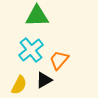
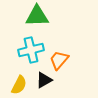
cyan cross: rotated 25 degrees clockwise
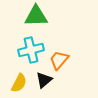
green triangle: moved 1 px left
black triangle: rotated 12 degrees counterclockwise
yellow semicircle: moved 2 px up
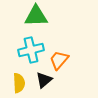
yellow semicircle: rotated 30 degrees counterclockwise
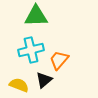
yellow semicircle: moved 2 px down; rotated 66 degrees counterclockwise
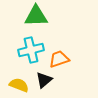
orange trapezoid: moved 1 px up; rotated 30 degrees clockwise
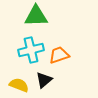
orange trapezoid: moved 4 px up
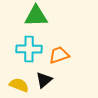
cyan cross: moved 2 px left, 1 px up; rotated 15 degrees clockwise
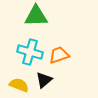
cyan cross: moved 1 px right, 3 px down; rotated 15 degrees clockwise
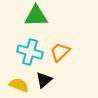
orange trapezoid: moved 1 px right, 3 px up; rotated 25 degrees counterclockwise
